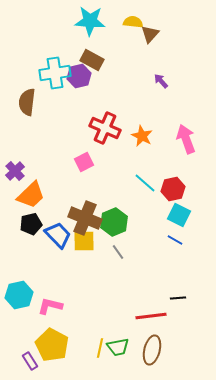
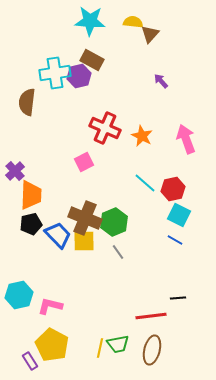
orange trapezoid: rotated 44 degrees counterclockwise
green trapezoid: moved 3 px up
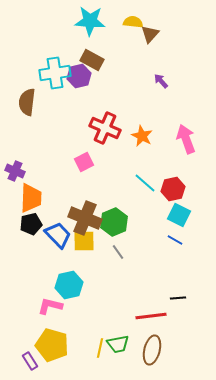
purple cross: rotated 24 degrees counterclockwise
orange trapezoid: moved 3 px down
cyan hexagon: moved 50 px right, 10 px up
yellow pentagon: rotated 12 degrees counterclockwise
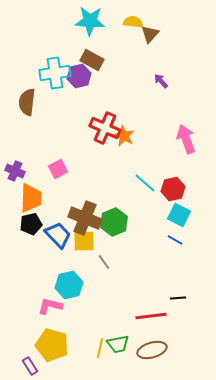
orange star: moved 18 px left
pink square: moved 26 px left, 7 px down
gray line: moved 14 px left, 10 px down
brown ellipse: rotated 60 degrees clockwise
purple rectangle: moved 5 px down
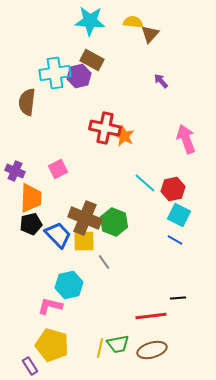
red cross: rotated 12 degrees counterclockwise
green hexagon: rotated 16 degrees counterclockwise
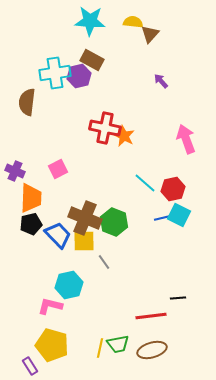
blue line: moved 13 px left, 22 px up; rotated 42 degrees counterclockwise
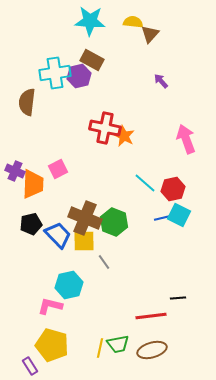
orange trapezoid: moved 2 px right, 14 px up
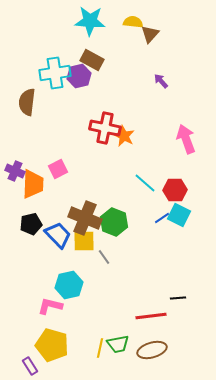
red hexagon: moved 2 px right, 1 px down; rotated 10 degrees clockwise
blue line: rotated 21 degrees counterclockwise
gray line: moved 5 px up
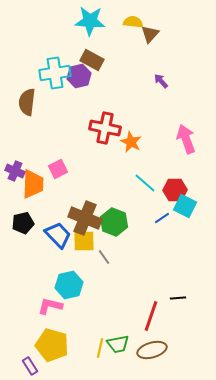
orange star: moved 7 px right, 6 px down
cyan square: moved 6 px right, 9 px up
black pentagon: moved 8 px left, 1 px up
red line: rotated 64 degrees counterclockwise
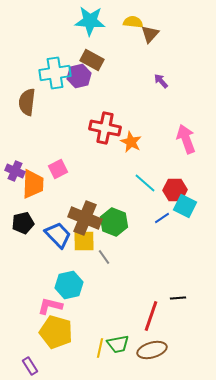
yellow pentagon: moved 4 px right, 13 px up
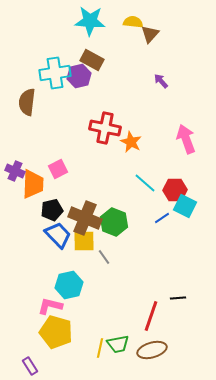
black pentagon: moved 29 px right, 13 px up
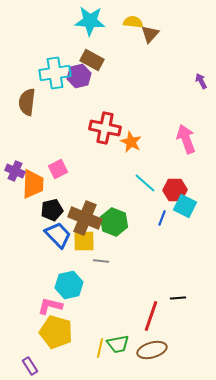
purple arrow: moved 40 px right; rotated 14 degrees clockwise
blue line: rotated 35 degrees counterclockwise
gray line: moved 3 px left, 4 px down; rotated 49 degrees counterclockwise
